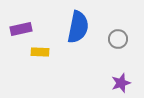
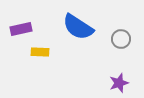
blue semicircle: rotated 112 degrees clockwise
gray circle: moved 3 px right
purple star: moved 2 px left
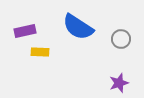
purple rectangle: moved 4 px right, 2 px down
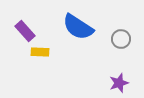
purple rectangle: rotated 60 degrees clockwise
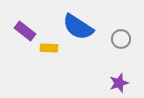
purple rectangle: rotated 10 degrees counterclockwise
yellow rectangle: moved 9 px right, 4 px up
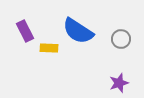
blue semicircle: moved 4 px down
purple rectangle: rotated 25 degrees clockwise
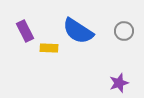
gray circle: moved 3 px right, 8 px up
